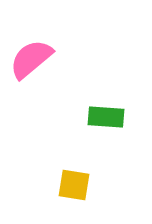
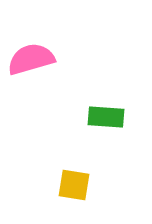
pink semicircle: rotated 24 degrees clockwise
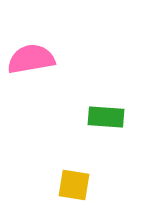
pink semicircle: rotated 6 degrees clockwise
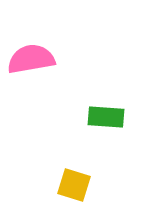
yellow square: rotated 8 degrees clockwise
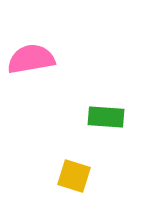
yellow square: moved 9 px up
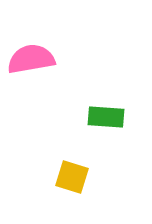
yellow square: moved 2 px left, 1 px down
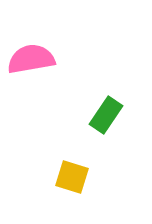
green rectangle: moved 2 px up; rotated 60 degrees counterclockwise
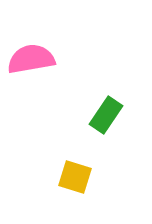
yellow square: moved 3 px right
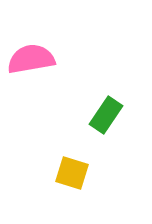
yellow square: moved 3 px left, 4 px up
